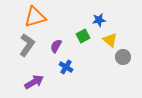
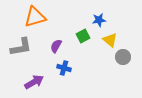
gray L-shape: moved 6 px left, 2 px down; rotated 45 degrees clockwise
blue cross: moved 2 px left, 1 px down; rotated 16 degrees counterclockwise
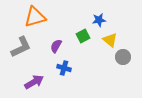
gray L-shape: rotated 15 degrees counterclockwise
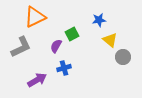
orange triangle: rotated 10 degrees counterclockwise
green square: moved 11 px left, 2 px up
blue cross: rotated 32 degrees counterclockwise
purple arrow: moved 3 px right, 2 px up
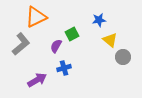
orange triangle: moved 1 px right
gray L-shape: moved 3 px up; rotated 15 degrees counterclockwise
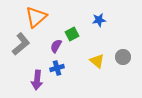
orange triangle: rotated 15 degrees counterclockwise
yellow triangle: moved 13 px left, 21 px down
blue cross: moved 7 px left
purple arrow: rotated 126 degrees clockwise
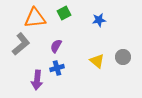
orange triangle: moved 1 px left, 1 px down; rotated 35 degrees clockwise
green square: moved 8 px left, 21 px up
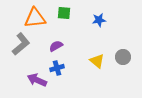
green square: rotated 32 degrees clockwise
purple semicircle: rotated 32 degrees clockwise
purple arrow: rotated 108 degrees clockwise
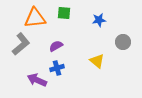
gray circle: moved 15 px up
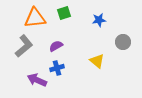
green square: rotated 24 degrees counterclockwise
gray L-shape: moved 3 px right, 2 px down
